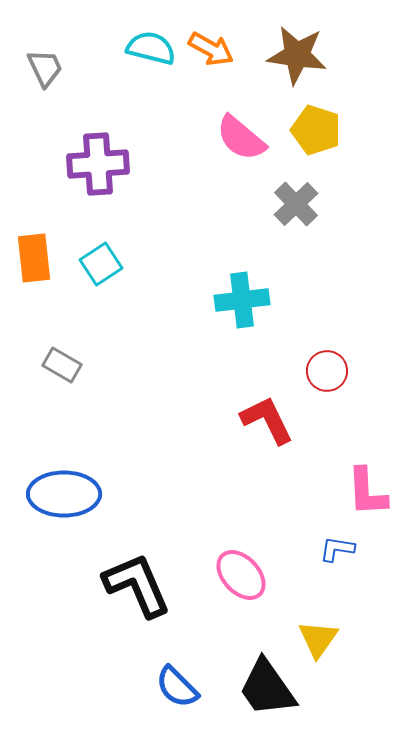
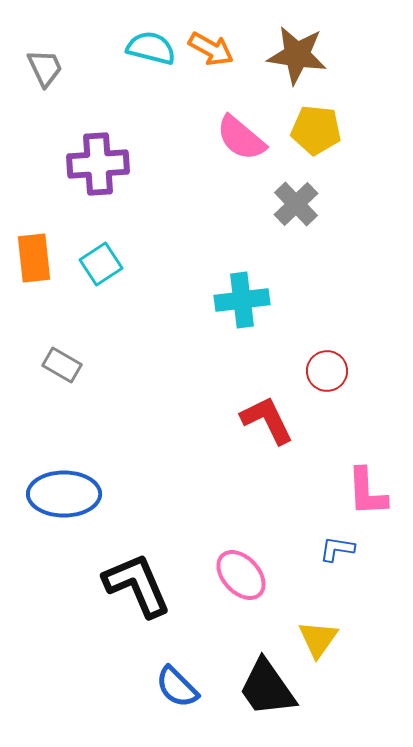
yellow pentagon: rotated 12 degrees counterclockwise
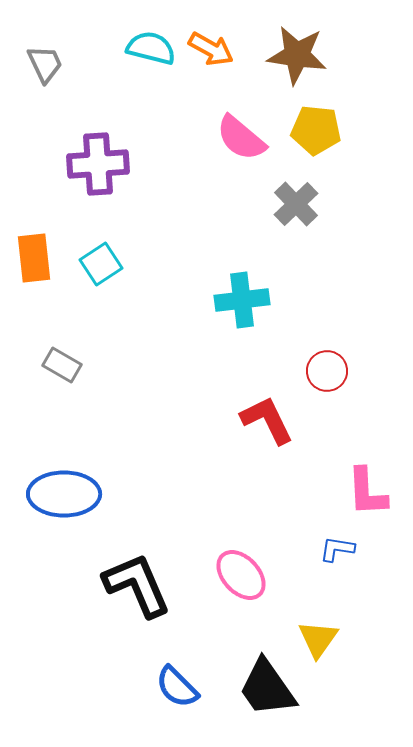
gray trapezoid: moved 4 px up
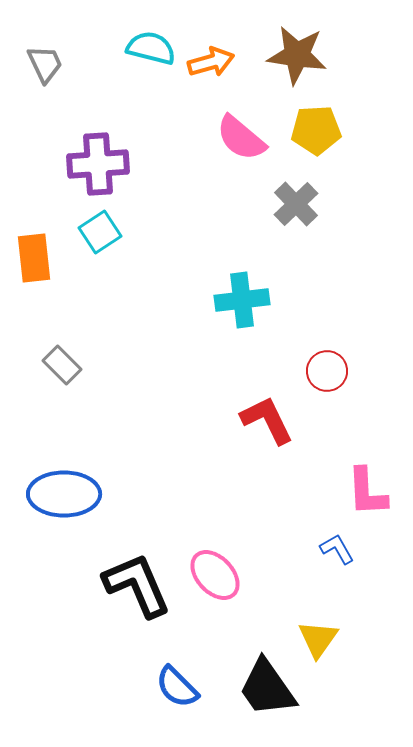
orange arrow: moved 13 px down; rotated 45 degrees counterclockwise
yellow pentagon: rotated 9 degrees counterclockwise
cyan square: moved 1 px left, 32 px up
gray rectangle: rotated 15 degrees clockwise
blue L-shape: rotated 51 degrees clockwise
pink ellipse: moved 26 px left
